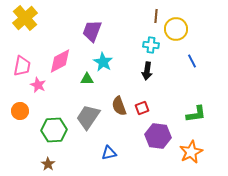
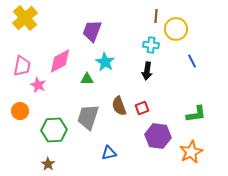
cyan star: moved 2 px right
gray trapezoid: rotated 16 degrees counterclockwise
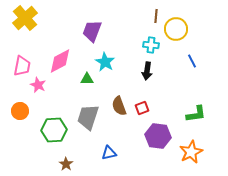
brown star: moved 18 px right
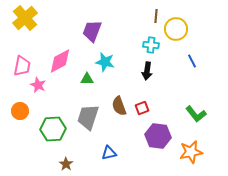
cyan star: rotated 18 degrees counterclockwise
green L-shape: rotated 60 degrees clockwise
green hexagon: moved 1 px left, 1 px up
orange star: rotated 15 degrees clockwise
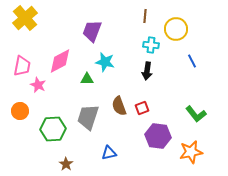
brown line: moved 11 px left
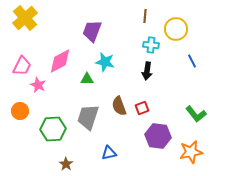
pink trapezoid: rotated 15 degrees clockwise
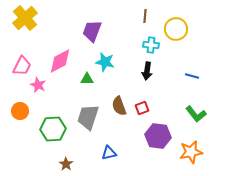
blue line: moved 15 px down; rotated 48 degrees counterclockwise
